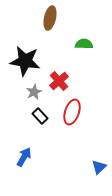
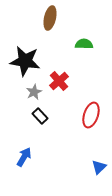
red ellipse: moved 19 px right, 3 px down
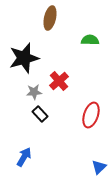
green semicircle: moved 6 px right, 4 px up
black star: moved 1 px left, 3 px up; rotated 24 degrees counterclockwise
gray star: rotated 21 degrees clockwise
black rectangle: moved 2 px up
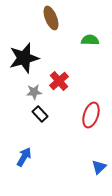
brown ellipse: moved 1 px right; rotated 35 degrees counterclockwise
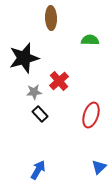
brown ellipse: rotated 20 degrees clockwise
blue arrow: moved 14 px right, 13 px down
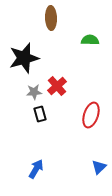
red cross: moved 2 px left, 5 px down
black rectangle: rotated 28 degrees clockwise
blue arrow: moved 2 px left, 1 px up
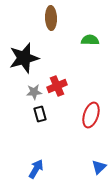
red cross: rotated 18 degrees clockwise
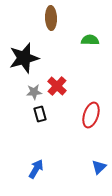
red cross: rotated 24 degrees counterclockwise
